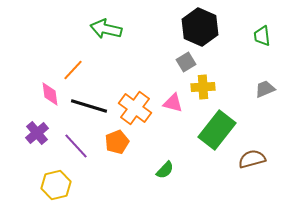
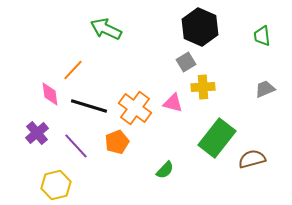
green arrow: rotated 12 degrees clockwise
green rectangle: moved 8 px down
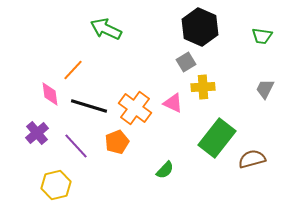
green trapezoid: rotated 75 degrees counterclockwise
gray trapezoid: rotated 40 degrees counterclockwise
pink triangle: rotated 10 degrees clockwise
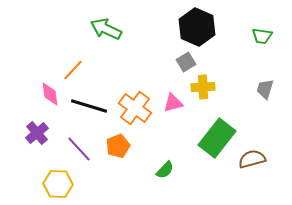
black hexagon: moved 3 px left
gray trapezoid: rotated 10 degrees counterclockwise
pink triangle: rotated 40 degrees counterclockwise
orange pentagon: moved 1 px right, 4 px down
purple line: moved 3 px right, 3 px down
yellow hexagon: moved 2 px right, 1 px up; rotated 16 degrees clockwise
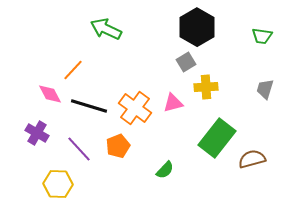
black hexagon: rotated 6 degrees clockwise
yellow cross: moved 3 px right
pink diamond: rotated 20 degrees counterclockwise
purple cross: rotated 20 degrees counterclockwise
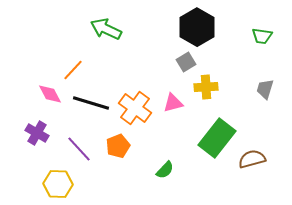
black line: moved 2 px right, 3 px up
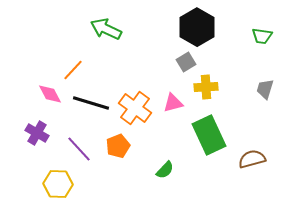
green rectangle: moved 8 px left, 3 px up; rotated 63 degrees counterclockwise
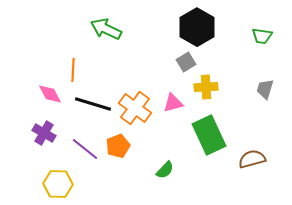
orange line: rotated 40 degrees counterclockwise
black line: moved 2 px right, 1 px down
purple cross: moved 7 px right
purple line: moved 6 px right; rotated 8 degrees counterclockwise
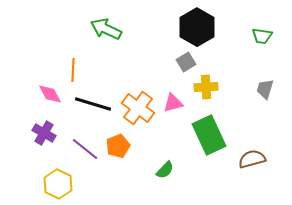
orange cross: moved 3 px right
yellow hexagon: rotated 24 degrees clockwise
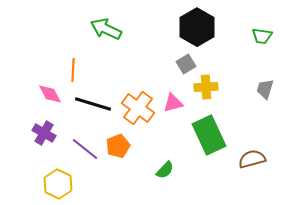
gray square: moved 2 px down
